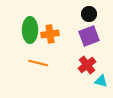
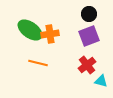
green ellipse: rotated 55 degrees counterclockwise
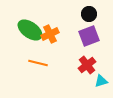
orange cross: rotated 18 degrees counterclockwise
cyan triangle: rotated 32 degrees counterclockwise
